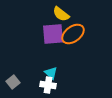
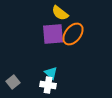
yellow semicircle: moved 1 px left, 1 px up
orange ellipse: rotated 15 degrees counterclockwise
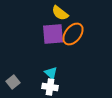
white cross: moved 2 px right, 2 px down
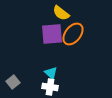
yellow semicircle: moved 1 px right
purple square: moved 1 px left
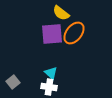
orange ellipse: moved 1 px right, 1 px up
white cross: moved 1 px left
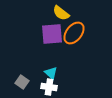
gray square: moved 9 px right; rotated 16 degrees counterclockwise
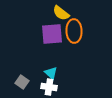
orange ellipse: moved 2 px up; rotated 40 degrees counterclockwise
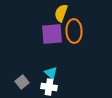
yellow semicircle: rotated 72 degrees clockwise
gray square: rotated 16 degrees clockwise
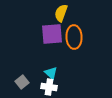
orange ellipse: moved 6 px down
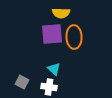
yellow semicircle: rotated 108 degrees counterclockwise
cyan triangle: moved 3 px right, 4 px up
gray square: rotated 24 degrees counterclockwise
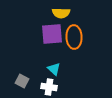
gray square: moved 1 px up
